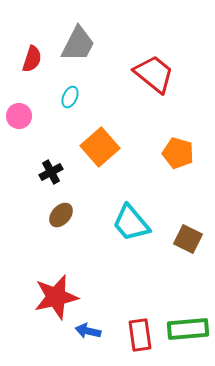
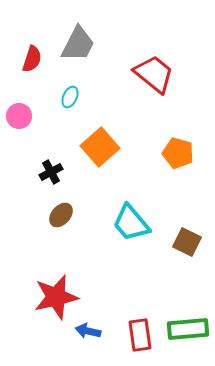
brown square: moved 1 px left, 3 px down
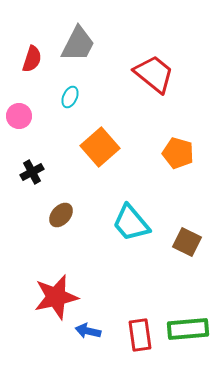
black cross: moved 19 px left
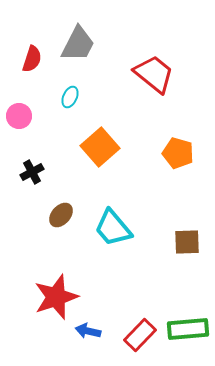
cyan trapezoid: moved 18 px left, 5 px down
brown square: rotated 28 degrees counterclockwise
red star: rotated 6 degrees counterclockwise
red rectangle: rotated 52 degrees clockwise
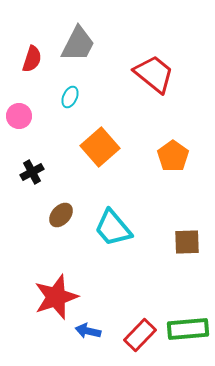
orange pentagon: moved 5 px left, 3 px down; rotated 20 degrees clockwise
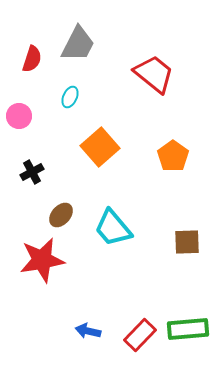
red star: moved 14 px left, 37 px up; rotated 9 degrees clockwise
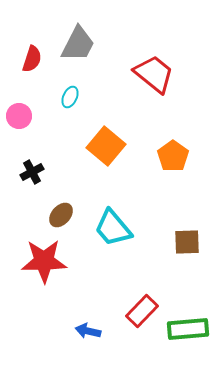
orange square: moved 6 px right, 1 px up; rotated 9 degrees counterclockwise
red star: moved 2 px right, 1 px down; rotated 9 degrees clockwise
red rectangle: moved 2 px right, 24 px up
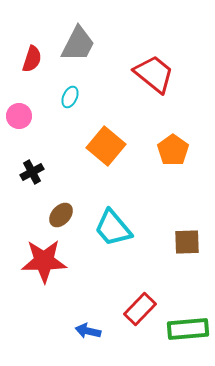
orange pentagon: moved 6 px up
red rectangle: moved 2 px left, 2 px up
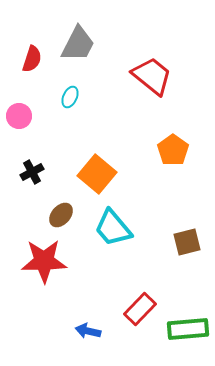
red trapezoid: moved 2 px left, 2 px down
orange square: moved 9 px left, 28 px down
brown square: rotated 12 degrees counterclockwise
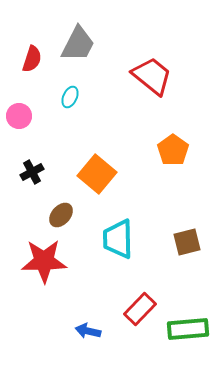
cyan trapezoid: moved 5 px right, 11 px down; rotated 39 degrees clockwise
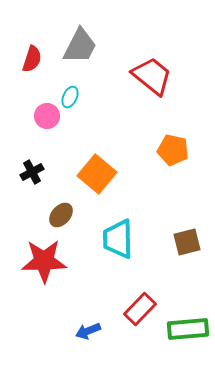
gray trapezoid: moved 2 px right, 2 px down
pink circle: moved 28 px right
orange pentagon: rotated 24 degrees counterclockwise
blue arrow: rotated 35 degrees counterclockwise
